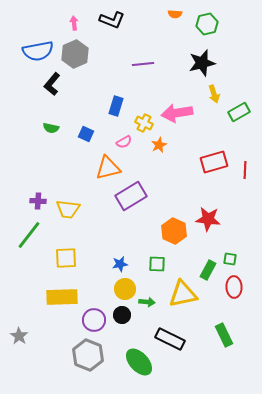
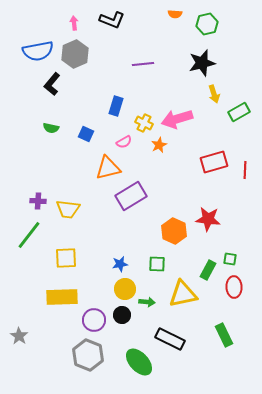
pink arrow at (177, 113): moved 6 px down; rotated 8 degrees counterclockwise
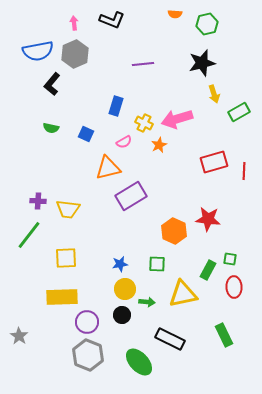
red line at (245, 170): moved 1 px left, 1 px down
purple circle at (94, 320): moved 7 px left, 2 px down
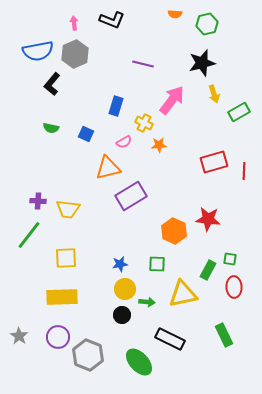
purple line at (143, 64): rotated 20 degrees clockwise
pink arrow at (177, 119): moved 5 px left, 19 px up; rotated 144 degrees clockwise
orange star at (159, 145): rotated 21 degrees clockwise
purple circle at (87, 322): moved 29 px left, 15 px down
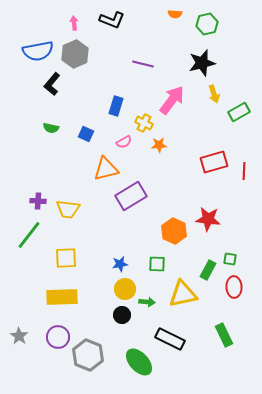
orange triangle at (108, 168): moved 2 px left, 1 px down
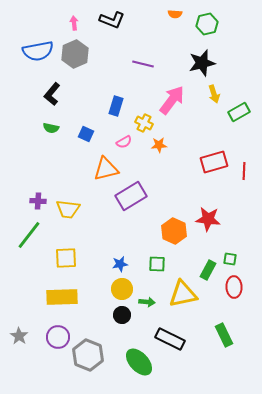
black L-shape at (52, 84): moved 10 px down
yellow circle at (125, 289): moved 3 px left
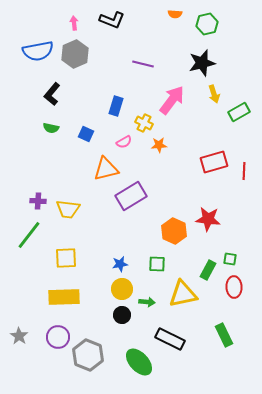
yellow rectangle at (62, 297): moved 2 px right
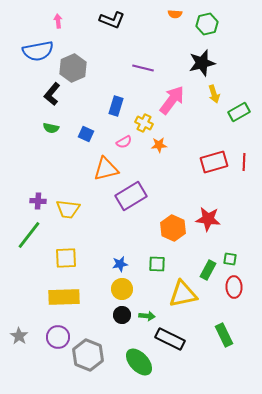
pink arrow at (74, 23): moved 16 px left, 2 px up
gray hexagon at (75, 54): moved 2 px left, 14 px down
purple line at (143, 64): moved 4 px down
red line at (244, 171): moved 9 px up
orange hexagon at (174, 231): moved 1 px left, 3 px up
green arrow at (147, 302): moved 14 px down
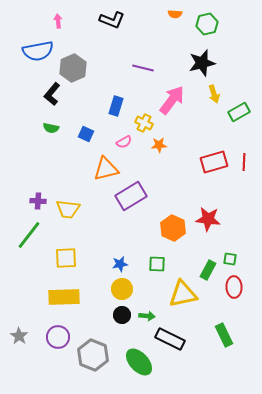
gray hexagon at (88, 355): moved 5 px right
